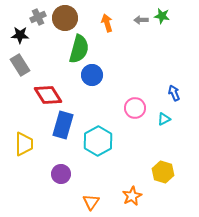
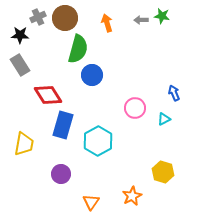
green semicircle: moved 1 px left
yellow trapezoid: rotated 10 degrees clockwise
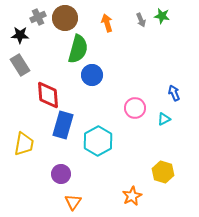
gray arrow: rotated 112 degrees counterclockwise
red diamond: rotated 28 degrees clockwise
orange triangle: moved 18 px left
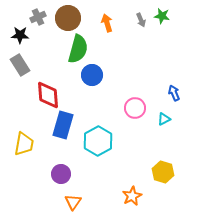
brown circle: moved 3 px right
